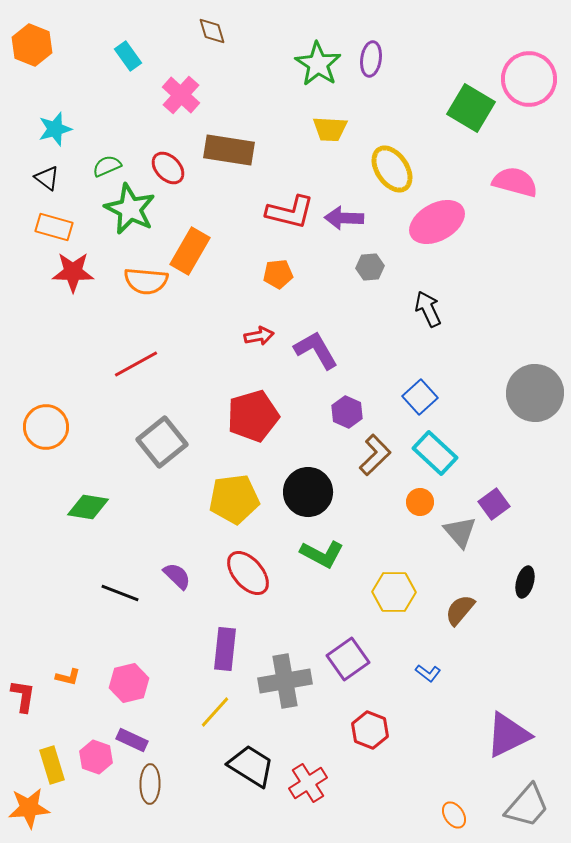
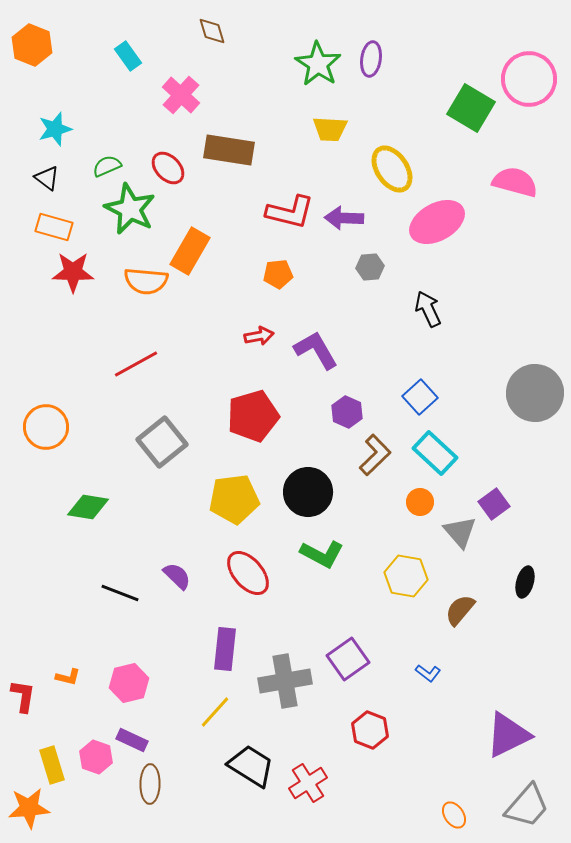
yellow hexagon at (394, 592): moved 12 px right, 16 px up; rotated 9 degrees clockwise
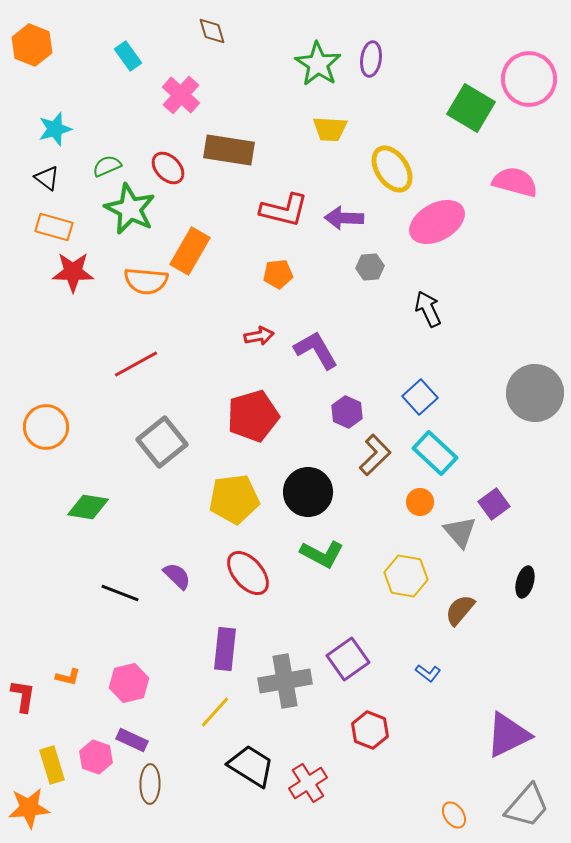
red L-shape at (290, 212): moved 6 px left, 2 px up
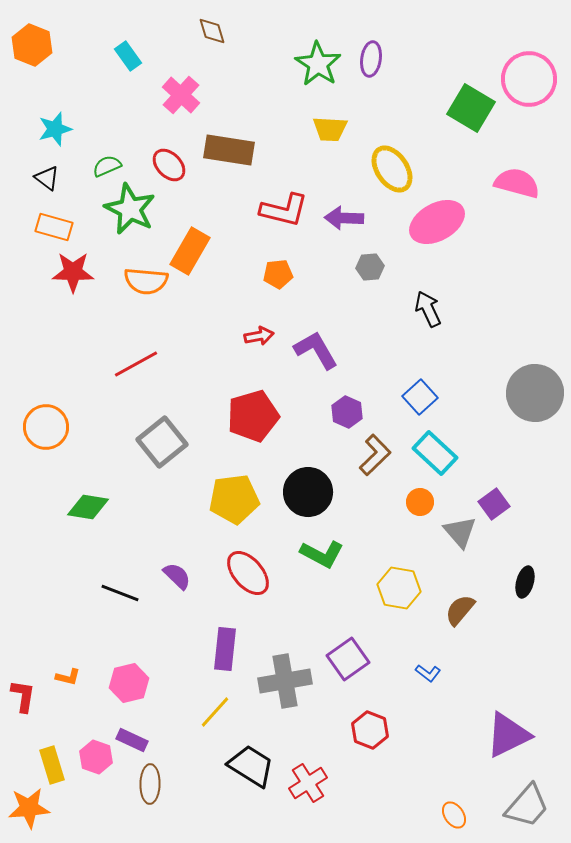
red ellipse at (168, 168): moved 1 px right, 3 px up
pink semicircle at (515, 182): moved 2 px right, 1 px down
yellow hexagon at (406, 576): moved 7 px left, 12 px down
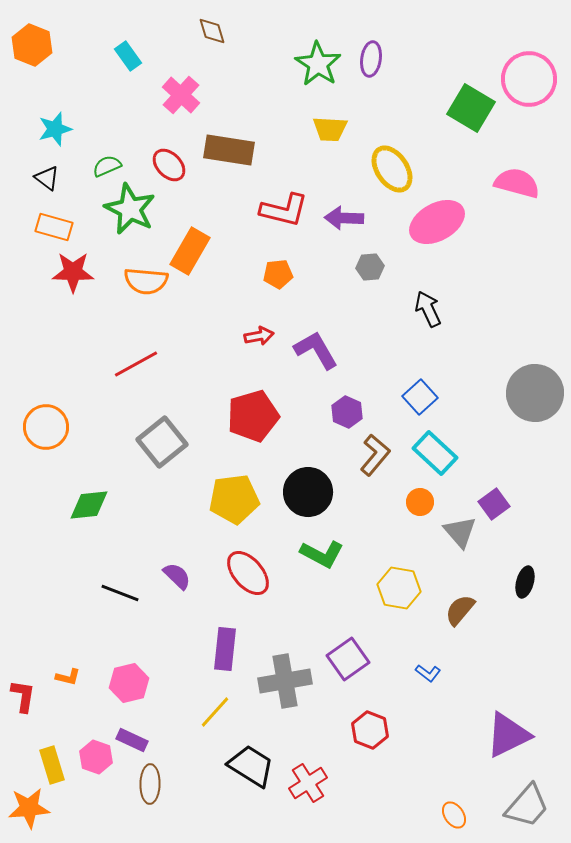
brown L-shape at (375, 455): rotated 6 degrees counterclockwise
green diamond at (88, 507): moved 1 px right, 2 px up; rotated 15 degrees counterclockwise
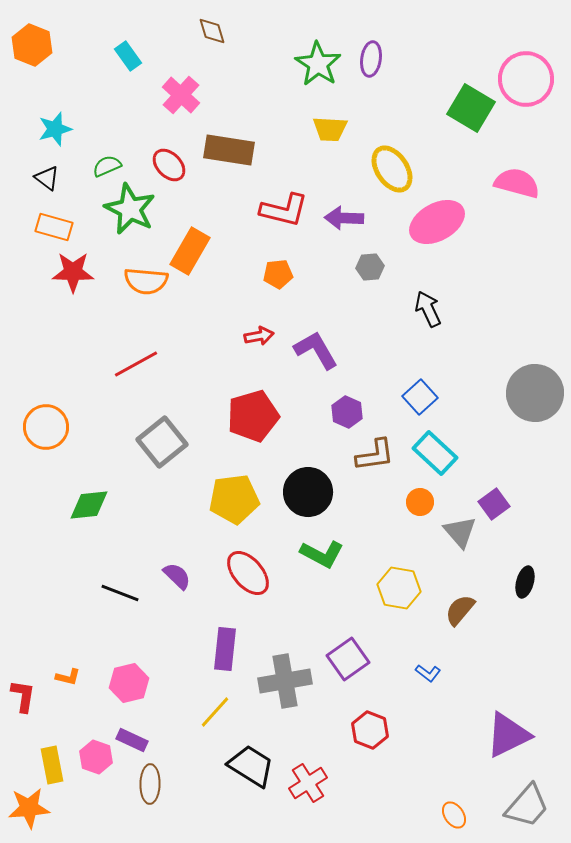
pink circle at (529, 79): moved 3 px left
brown L-shape at (375, 455): rotated 42 degrees clockwise
yellow rectangle at (52, 765): rotated 6 degrees clockwise
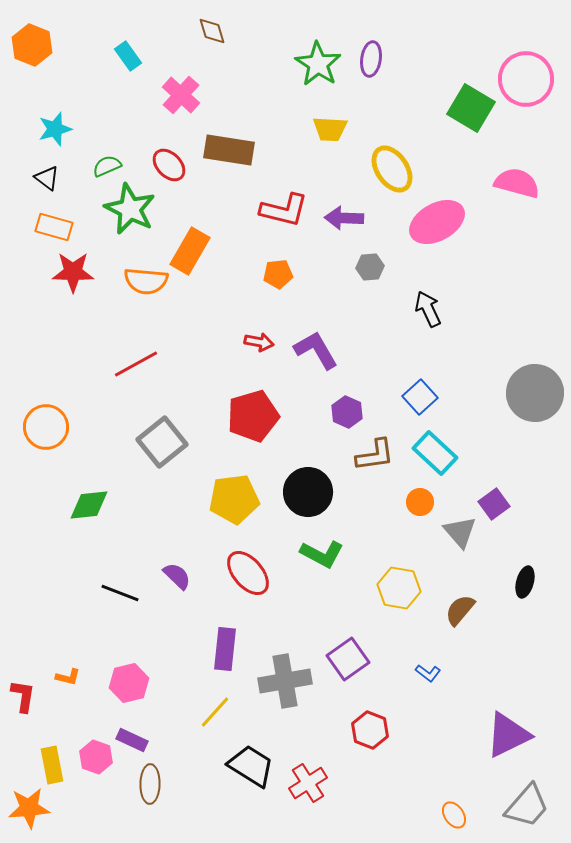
red arrow at (259, 336): moved 6 px down; rotated 20 degrees clockwise
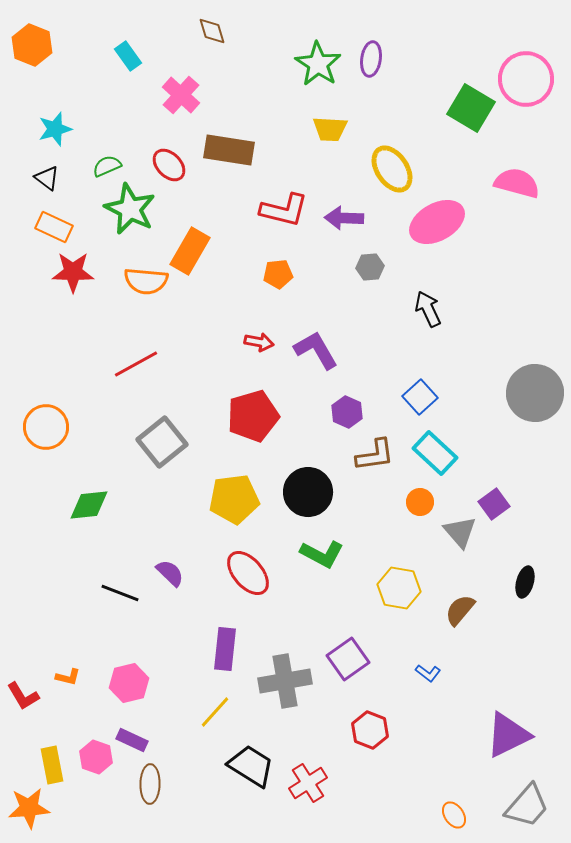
orange rectangle at (54, 227): rotated 9 degrees clockwise
purple semicircle at (177, 576): moved 7 px left, 3 px up
red L-shape at (23, 696): rotated 140 degrees clockwise
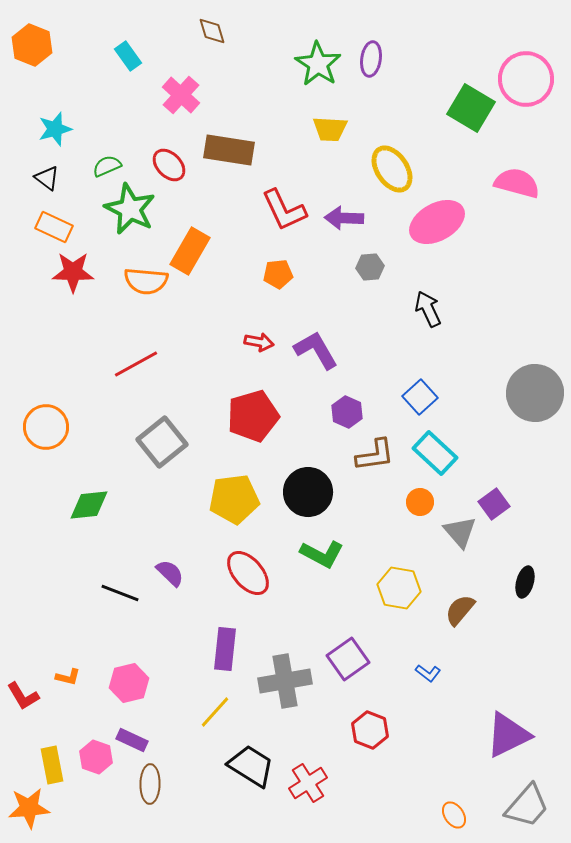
red L-shape at (284, 210): rotated 51 degrees clockwise
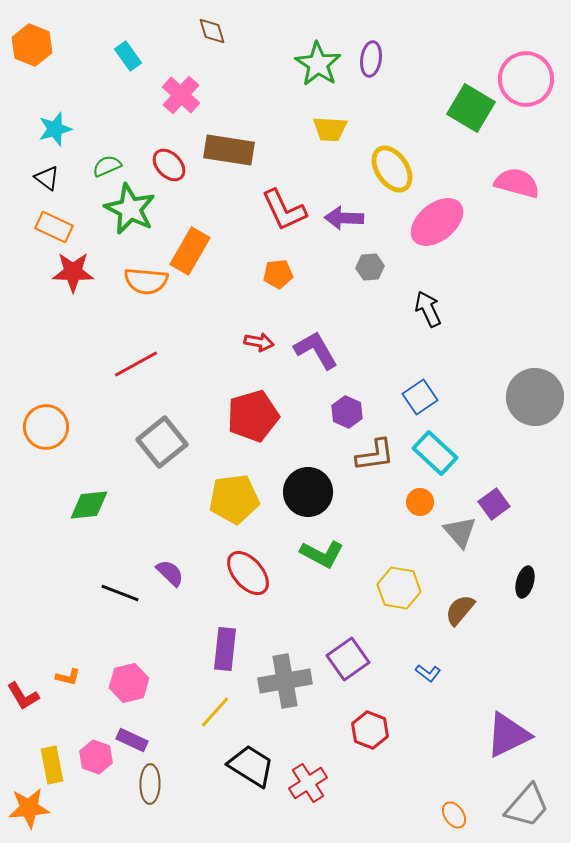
pink ellipse at (437, 222): rotated 10 degrees counterclockwise
gray circle at (535, 393): moved 4 px down
blue square at (420, 397): rotated 8 degrees clockwise
